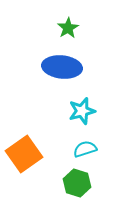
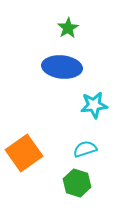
cyan star: moved 12 px right, 6 px up; rotated 8 degrees clockwise
orange square: moved 1 px up
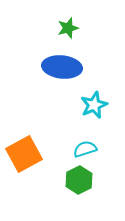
green star: rotated 15 degrees clockwise
cyan star: rotated 16 degrees counterclockwise
orange square: moved 1 px down; rotated 6 degrees clockwise
green hexagon: moved 2 px right, 3 px up; rotated 16 degrees clockwise
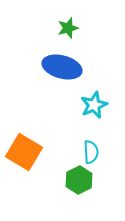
blue ellipse: rotated 9 degrees clockwise
cyan semicircle: moved 6 px right, 3 px down; rotated 105 degrees clockwise
orange square: moved 2 px up; rotated 30 degrees counterclockwise
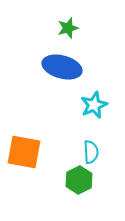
orange square: rotated 21 degrees counterclockwise
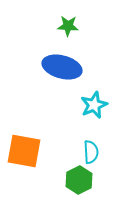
green star: moved 2 px up; rotated 20 degrees clockwise
orange square: moved 1 px up
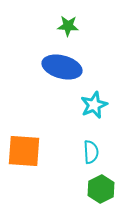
orange square: rotated 6 degrees counterclockwise
green hexagon: moved 22 px right, 9 px down
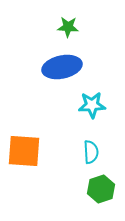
green star: moved 1 px down
blue ellipse: rotated 27 degrees counterclockwise
cyan star: moved 2 px left; rotated 20 degrees clockwise
green hexagon: rotated 8 degrees clockwise
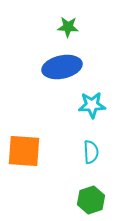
green hexagon: moved 10 px left, 11 px down
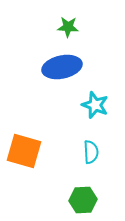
cyan star: moved 3 px right; rotated 24 degrees clockwise
orange square: rotated 12 degrees clockwise
green hexagon: moved 8 px left; rotated 16 degrees clockwise
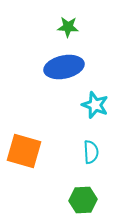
blue ellipse: moved 2 px right
